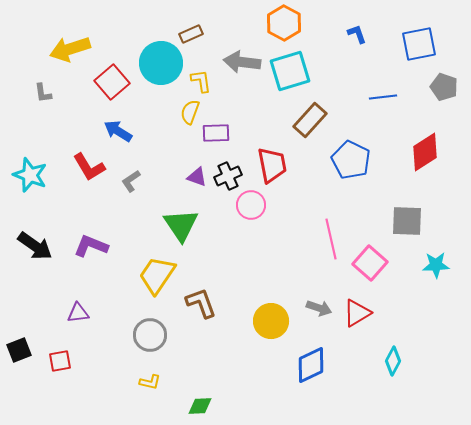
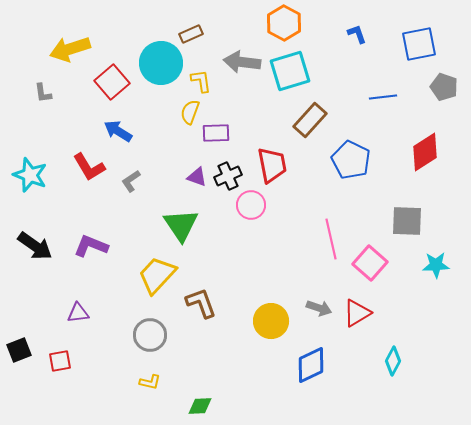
yellow trapezoid at (157, 275): rotated 9 degrees clockwise
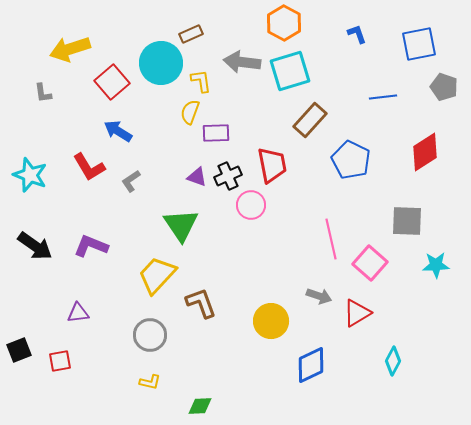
gray arrow at (319, 308): moved 12 px up
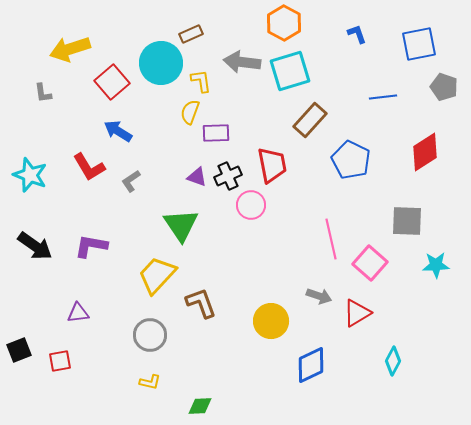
purple L-shape at (91, 246): rotated 12 degrees counterclockwise
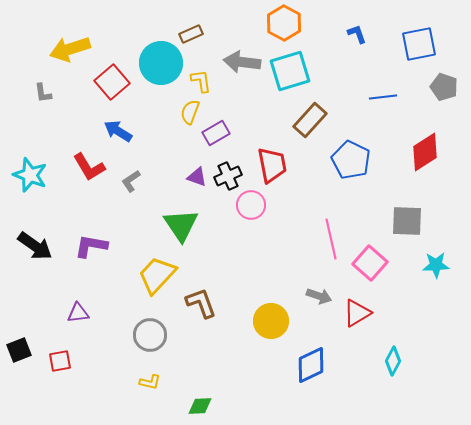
purple rectangle at (216, 133): rotated 28 degrees counterclockwise
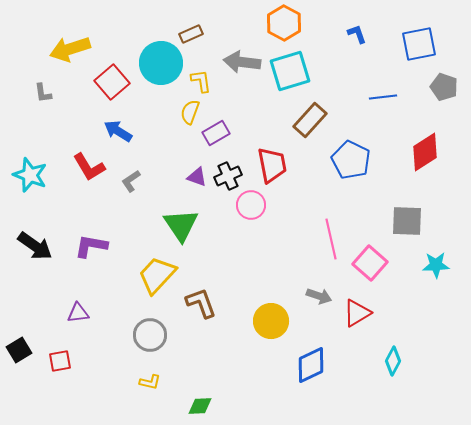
black square at (19, 350): rotated 10 degrees counterclockwise
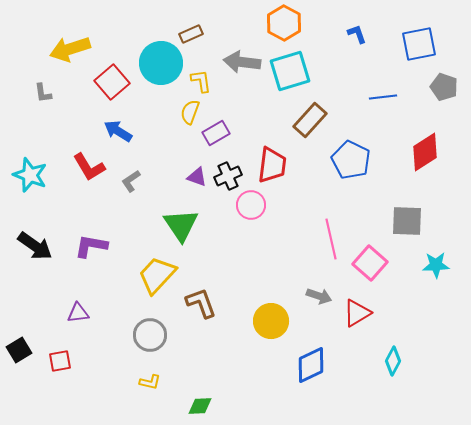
red trapezoid at (272, 165): rotated 18 degrees clockwise
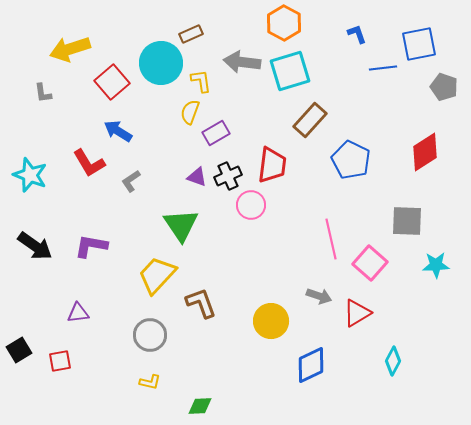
blue line at (383, 97): moved 29 px up
red L-shape at (89, 167): moved 4 px up
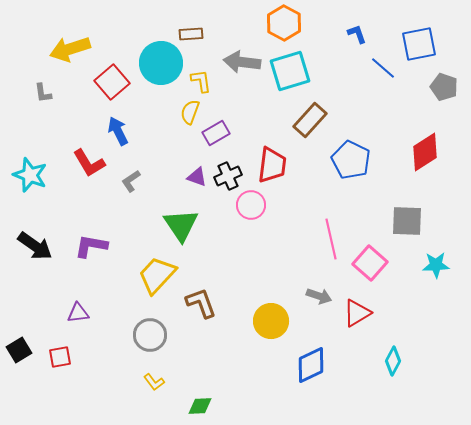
brown rectangle at (191, 34): rotated 20 degrees clockwise
blue line at (383, 68): rotated 48 degrees clockwise
blue arrow at (118, 131): rotated 32 degrees clockwise
red square at (60, 361): moved 4 px up
yellow L-shape at (150, 382): moved 4 px right; rotated 40 degrees clockwise
